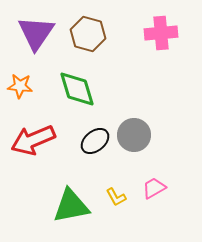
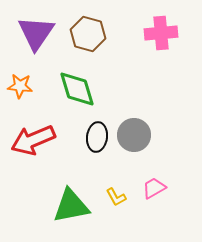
black ellipse: moved 2 px right, 4 px up; rotated 44 degrees counterclockwise
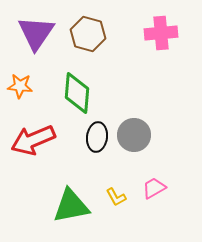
green diamond: moved 4 px down; rotated 21 degrees clockwise
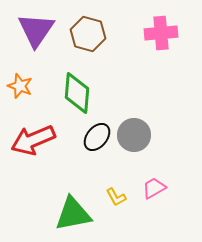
purple triangle: moved 3 px up
orange star: rotated 15 degrees clockwise
black ellipse: rotated 32 degrees clockwise
green triangle: moved 2 px right, 8 px down
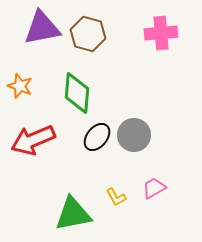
purple triangle: moved 6 px right, 2 px up; rotated 45 degrees clockwise
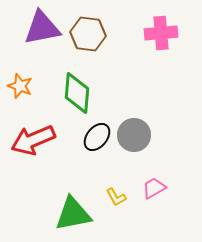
brown hexagon: rotated 8 degrees counterclockwise
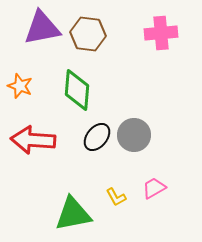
green diamond: moved 3 px up
red arrow: rotated 27 degrees clockwise
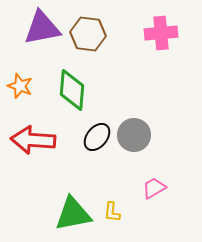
green diamond: moved 5 px left
yellow L-shape: moved 4 px left, 15 px down; rotated 35 degrees clockwise
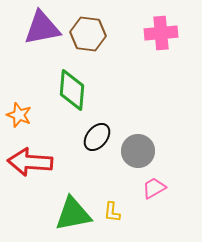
orange star: moved 1 px left, 29 px down
gray circle: moved 4 px right, 16 px down
red arrow: moved 3 px left, 22 px down
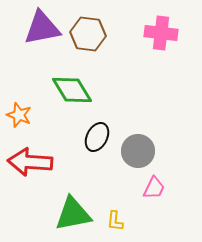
pink cross: rotated 12 degrees clockwise
green diamond: rotated 36 degrees counterclockwise
black ellipse: rotated 12 degrees counterclockwise
pink trapezoid: rotated 145 degrees clockwise
yellow L-shape: moved 3 px right, 9 px down
